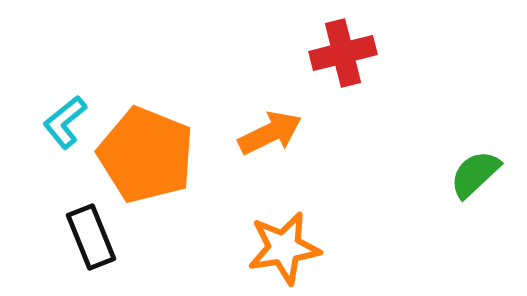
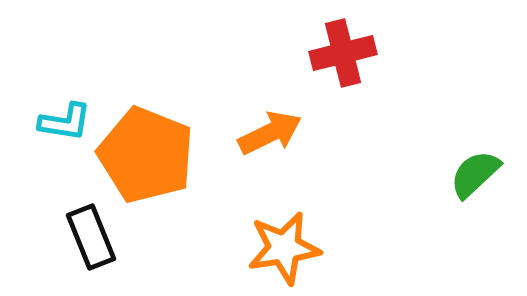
cyan L-shape: rotated 132 degrees counterclockwise
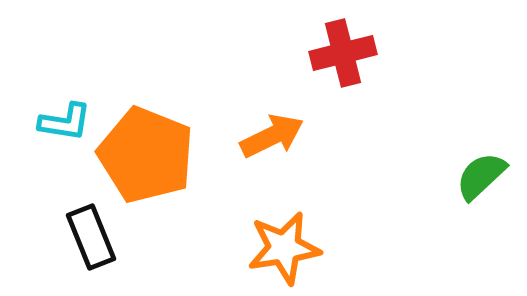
orange arrow: moved 2 px right, 3 px down
green semicircle: moved 6 px right, 2 px down
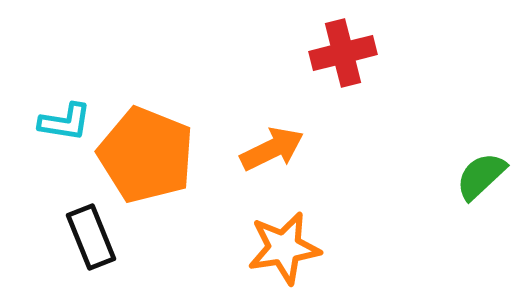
orange arrow: moved 13 px down
